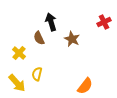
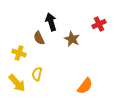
red cross: moved 5 px left, 2 px down
yellow cross: rotated 24 degrees counterclockwise
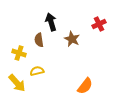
brown semicircle: moved 2 px down; rotated 16 degrees clockwise
yellow semicircle: moved 3 px up; rotated 64 degrees clockwise
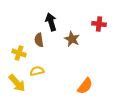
red cross: rotated 32 degrees clockwise
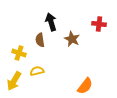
brown semicircle: moved 1 px right
yellow arrow: moved 3 px left, 2 px up; rotated 72 degrees clockwise
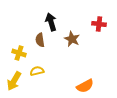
orange semicircle: rotated 24 degrees clockwise
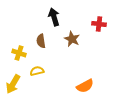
black arrow: moved 3 px right, 5 px up
brown semicircle: moved 1 px right, 1 px down
yellow arrow: moved 1 px left, 3 px down
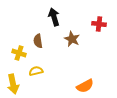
brown semicircle: moved 3 px left
yellow semicircle: moved 1 px left
yellow arrow: rotated 42 degrees counterclockwise
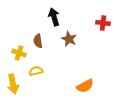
red cross: moved 4 px right, 1 px up
brown star: moved 3 px left
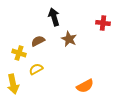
brown semicircle: rotated 72 degrees clockwise
yellow semicircle: moved 2 px up; rotated 16 degrees counterclockwise
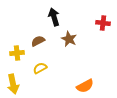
yellow cross: moved 2 px left; rotated 24 degrees counterclockwise
yellow semicircle: moved 4 px right, 1 px up
